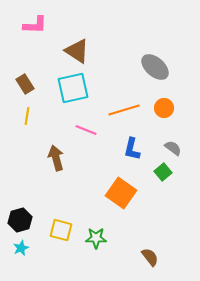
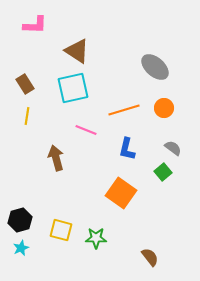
blue L-shape: moved 5 px left
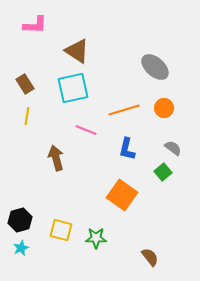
orange square: moved 1 px right, 2 px down
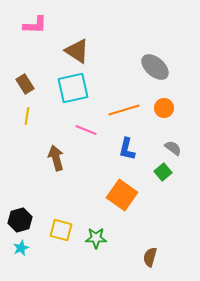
brown semicircle: rotated 126 degrees counterclockwise
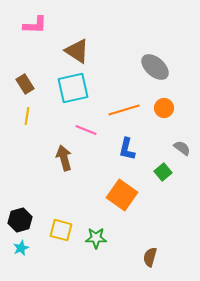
gray semicircle: moved 9 px right
brown arrow: moved 8 px right
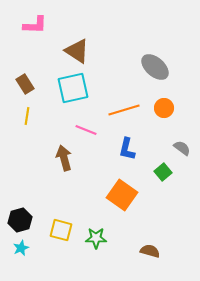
brown semicircle: moved 6 px up; rotated 90 degrees clockwise
